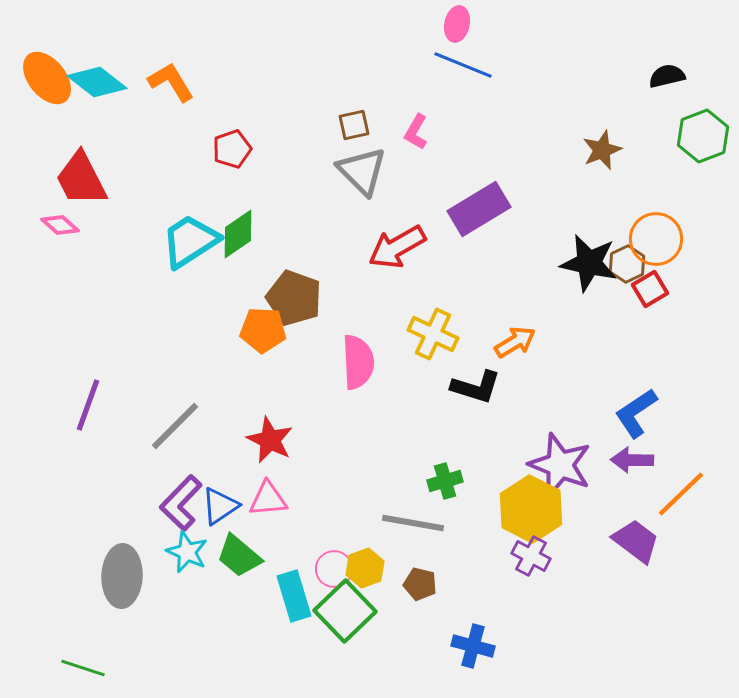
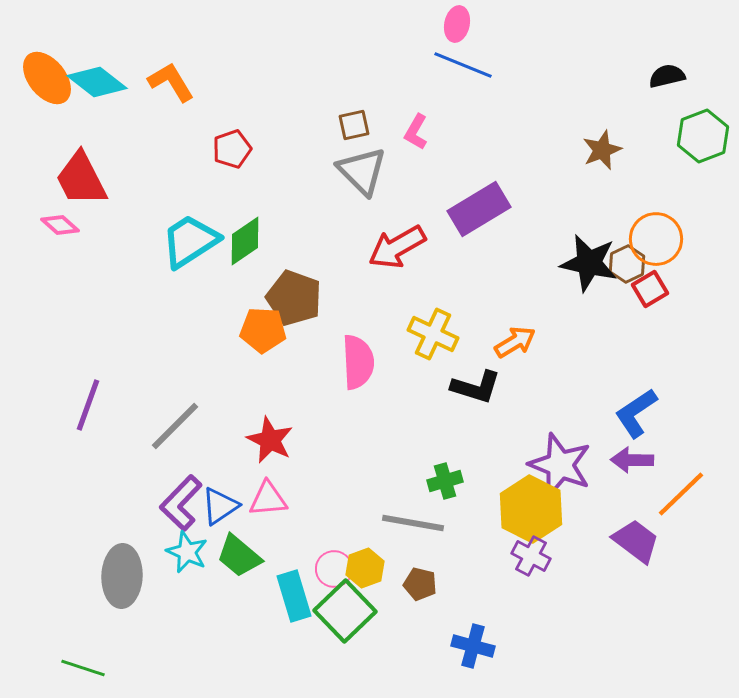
green diamond at (238, 234): moved 7 px right, 7 px down
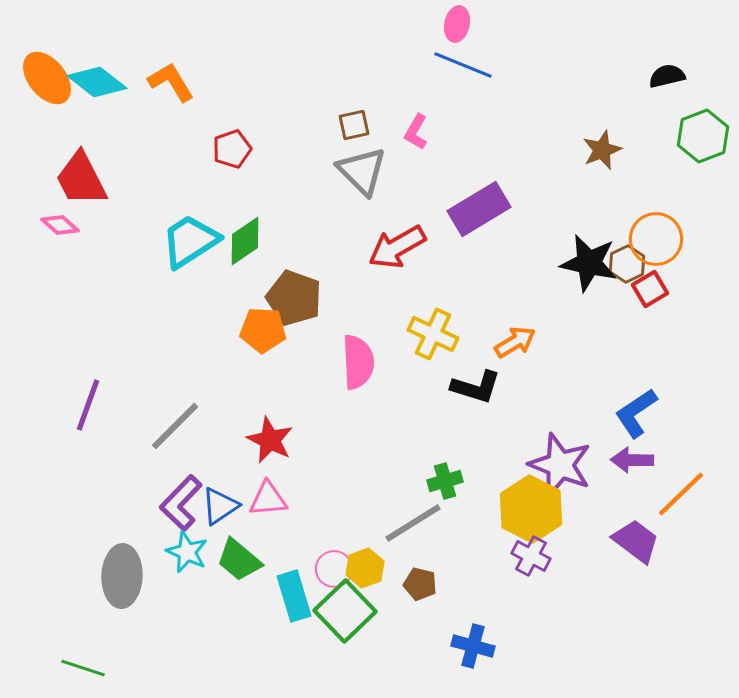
gray line at (413, 523): rotated 42 degrees counterclockwise
green trapezoid at (239, 556): moved 4 px down
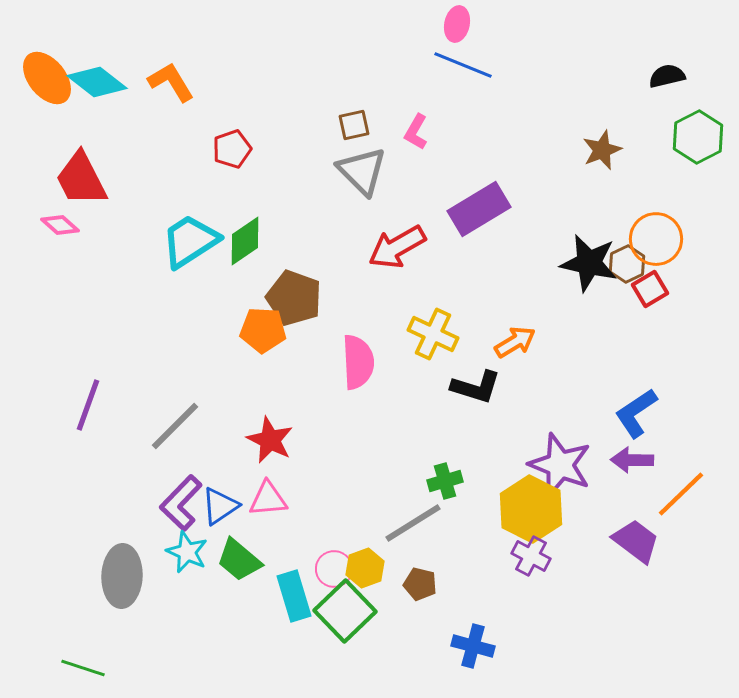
green hexagon at (703, 136): moved 5 px left, 1 px down; rotated 6 degrees counterclockwise
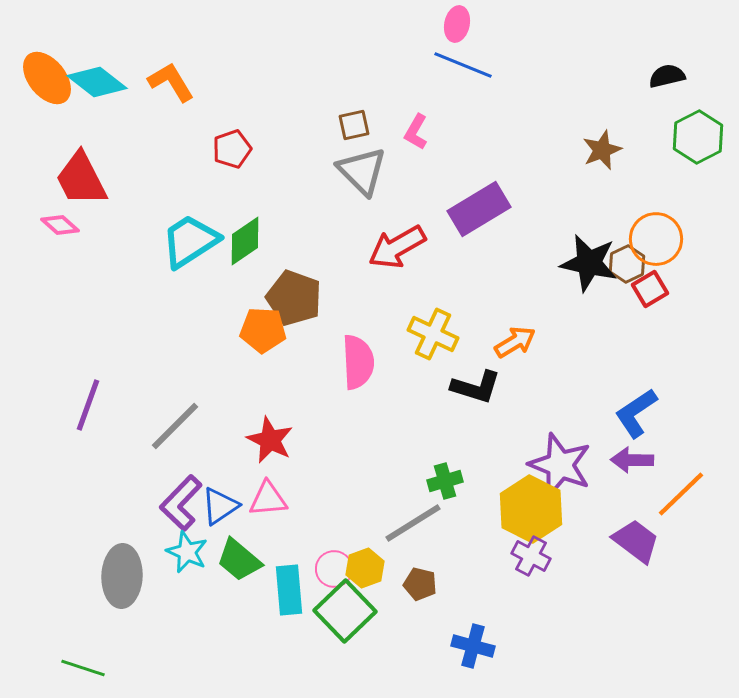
cyan rectangle at (294, 596): moved 5 px left, 6 px up; rotated 12 degrees clockwise
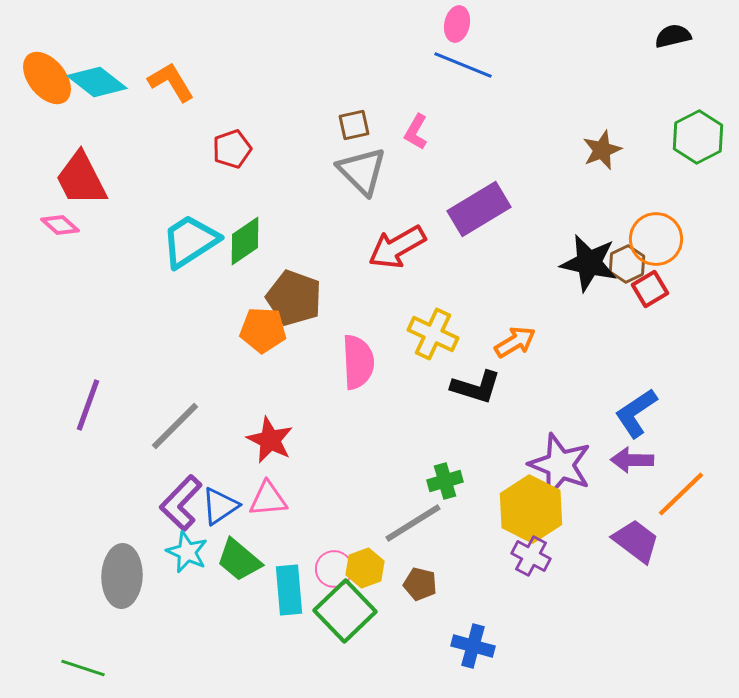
black semicircle at (667, 76): moved 6 px right, 40 px up
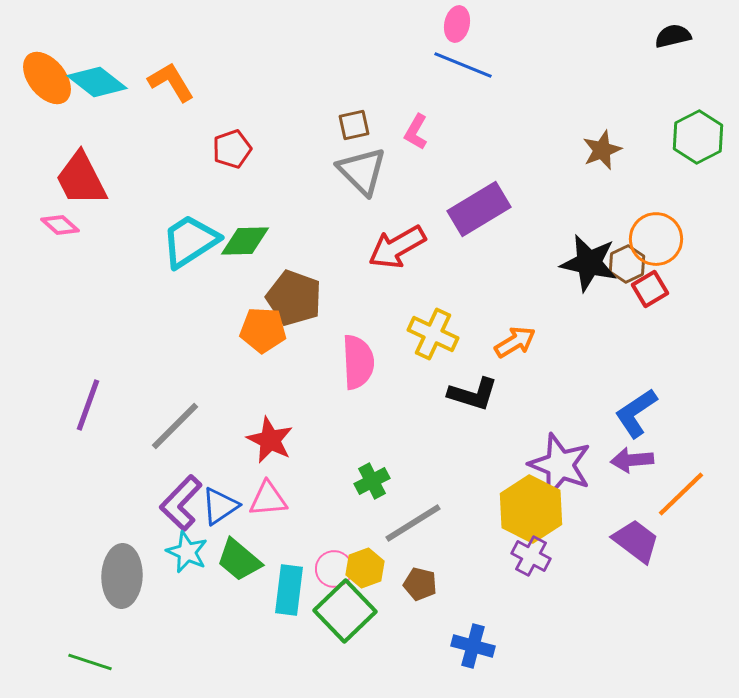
green diamond at (245, 241): rotated 33 degrees clockwise
black L-shape at (476, 387): moved 3 px left, 7 px down
purple arrow at (632, 460): rotated 6 degrees counterclockwise
green cross at (445, 481): moved 73 px left; rotated 12 degrees counterclockwise
cyan rectangle at (289, 590): rotated 12 degrees clockwise
green line at (83, 668): moved 7 px right, 6 px up
